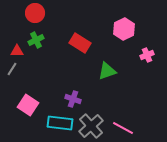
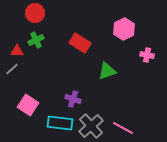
pink cross: rotated 32 degrees clockwise
gray line: rotated 16 degrees clockwise
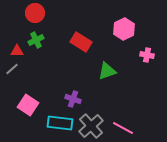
red rectangle: moved 1 px right, 1 px up
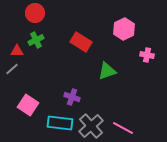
purple cross: moved 1 px left, 2 px up
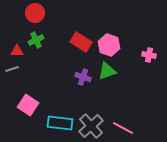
pink hexagon: moved 15 px left, 16 px down; rotated 15 degrees counterclockwise
pink cross: moved 2 px right
gray line: rotated 24 degrees clockwise
purple cross: moved 11 px right, 20 px up
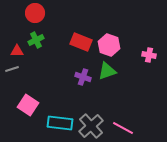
red rectangle: rotated 10 degrees counterclockwise
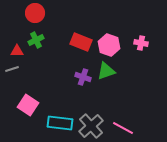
pink cross: moved 8 px left, 12 px up
green triangle: moved 1 px left
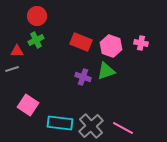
red circle: moved 2 px right, 3 px down
pink hexagon: moved 2 px right, 1 px down
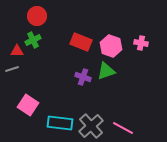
green cross: moved 3 px left
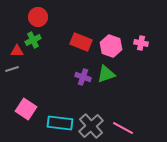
red circle: moved 1 px right, 1 px down
green triangle: moved 3 px down
pink square: moved 2 px left, 4 px down
